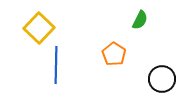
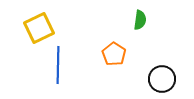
green semicircle: rotated 18 degrees counterclockwise
yellow square: rotated 20 degrees clockwise
blue line: moved 2 px right
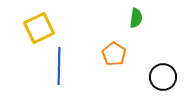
green semicircle: moved 4 px left, 2 px up
blue line: moved 1 px right, 1 px down
black circle: moved 1 px right, 2 px up
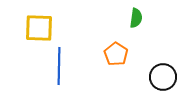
yellow square: rotated 28 degrees clockwise
orange pentagon: moved 2 px right
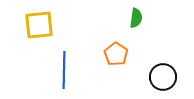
yellow square: moved 3 px up; rotated 8 degrees counterclockwise
blue line: moved 5 px right, 4 px down
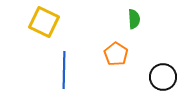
green semicircle: moved 2 px left, 1 px down; rotated 12 degrees counterclockwise
yellow square: moved 5 px right, 3 px up; rotated 32 degrees clockwise
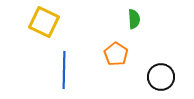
black circle: moved 2 px left
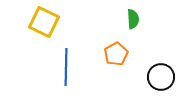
green semicircle: moved 1 px left
orange pentagon: rotated 10 degrees clockwise
blue line: moved 2 px right, 3 px up
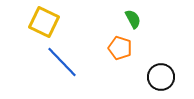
green semicircle: rotated 24 degrees counterclockwise
orange pentagon: moved 4 px right, 6 px up; rotated 25 degrees counterclockwise
blue line: moved 4 px left, 5 px up; rotated 45 degrees counterclockwise
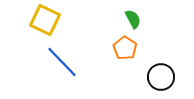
yellow square: moved 1 px right, 2 px up
orange pentagon: moved 5 px right; rotated 15 degrees clockwise
